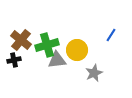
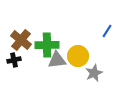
blue line: moved 4 px left, 4 px up
green cross: rotated 15 degrees clockwise
yellow circle: moved 1 px right, 6 px down
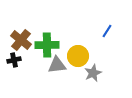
gray triangle: moved 5 px down
gray star: moved 1 px left
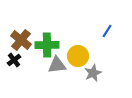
black cross: rotated 24 degrees counterclockwise
